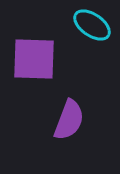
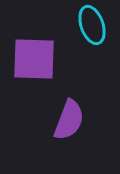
cyan ellipse: rotated 36 degrees clockwise
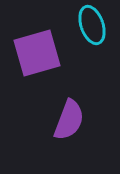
purple square: moved 3 px right, 6 px up; rotated 18 degrees counterclockwise
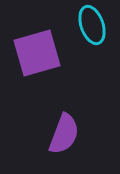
purple semicircle: moved 5 px left, 14 px down
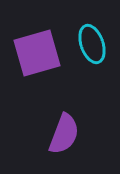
cyan ellipse: moved 19 px down
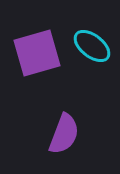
cyan ellipse: moved 2 px down; rotated 33 degrees counterclockwise
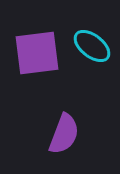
purple square: rotated 9 degrees clockwise
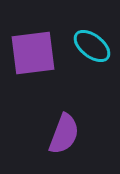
purple square: moved 4 px left
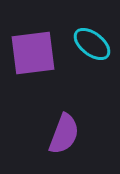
cyan ellipse: moved 2 px up
